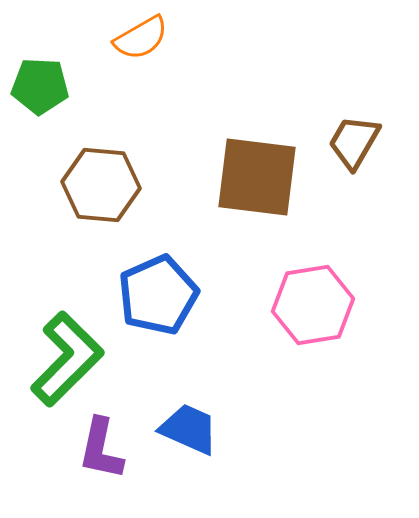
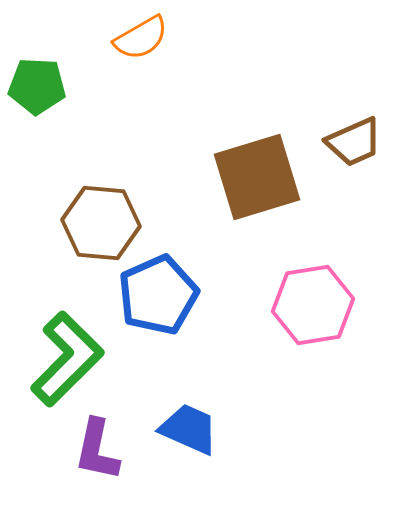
green pentagon: moved 3 px left
brown trapezoid: rotated 144 degrees counterclockwise
brown square: rotated 24 degrees counterclockwise
brown hexagon: moved 38 px down
purple L-shape: moved 4 px left, 1 px down
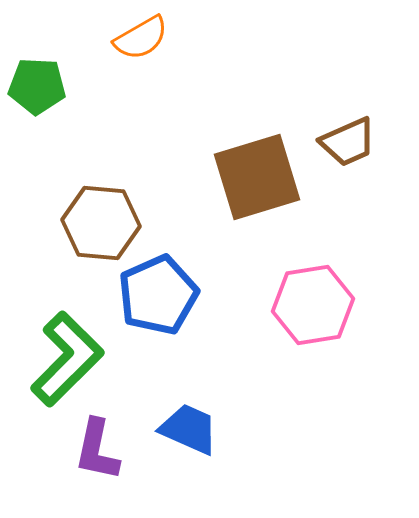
brown trapezoid: moved 6 px left
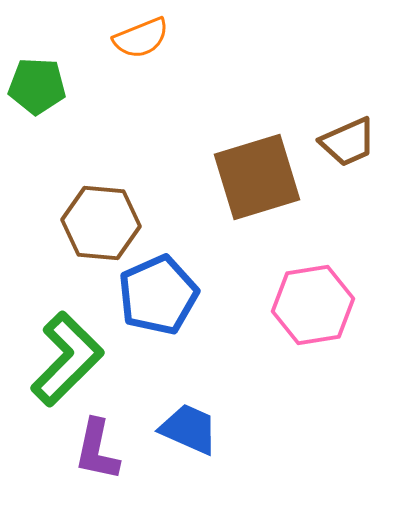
orange semicircle: rotated 8 degrees clockwise
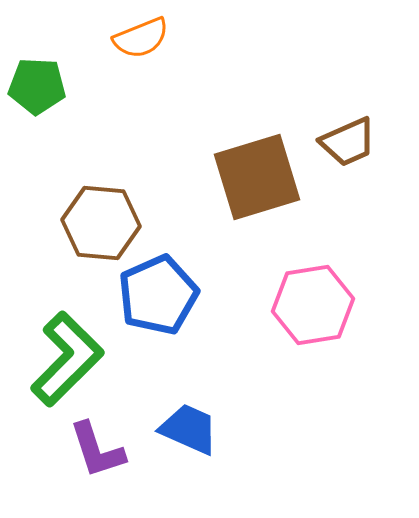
purple L-shape: rotated 30 degrees counterclockwise
